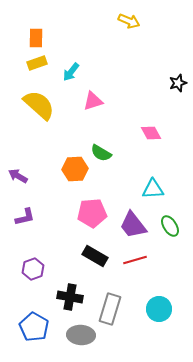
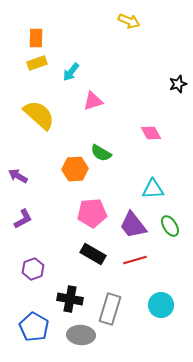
black star: moved 1 px down
yellow semicircle: moved 10 px down
purple L-shape: moved 2 px left, 2 px down; rotated 15 degrees counterclockwise
black rectangle: moved 2 px left, 2 px up
black cross: moved 2 px down
cyan circle: moved 2 px right, 4 px up
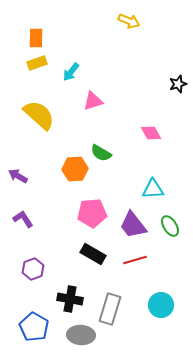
purple L-shape: rotated 95 degrees counterclockwise
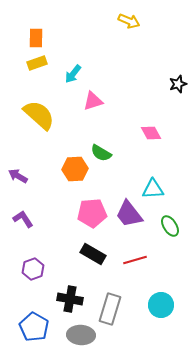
cyan arrow: moved 2 px right, 2 px down
purple trapezoid: moved 4 px left, 11 px up
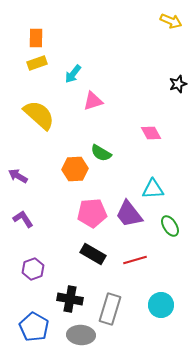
yellow arrow: moved 42 px right
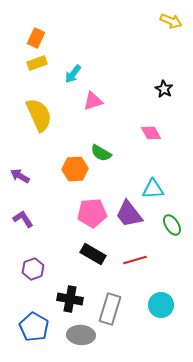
orange rectangle: rotated 24 degrees clockwise
black star: moved 14 px left, 5 px down; rotated 24 degrees counterclockwise
yellow semicircle: rotated 24 degrees clockwise
purple arrow: moved 2 px right
green ellipse: moved 2 px right, 1 px up
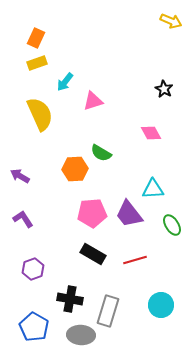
cyan arrow: moved 8 px left, 8 px down
yellow semicircle: moved 1 px right, 1 px up
gray rectangle: moved 2 px left, 2 px down
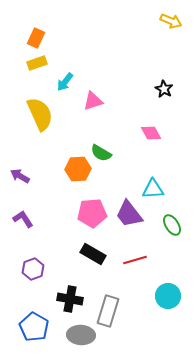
orange hexagon: moved 3 px right
cyan circle: moved 7 px right, 9 px up
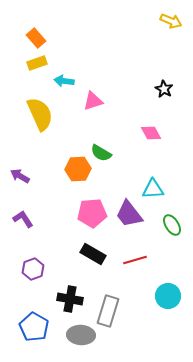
orange rectangle: rotated 66 degrees counterclockwise
cyan arrow: moved 1 px left, 1 px up; rotated 60 degrees clockwise
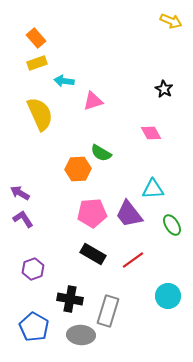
purple arrow: moved 17 px down
red line: moved 2 px left; rotated 20 degrees counterclockwise
